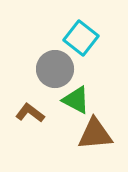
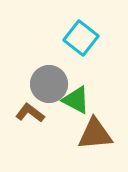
gray circle: moved 6 px left, 15 px down
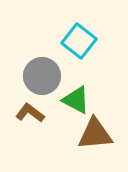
cyan square: moved 2 px left, 3 px down
gray circle: moved 7 px left, 8 px up
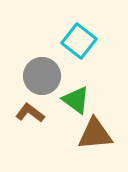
green triangle: rotated 8 degrees clockwise
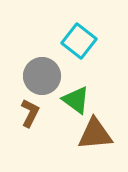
brown L-shape: rotated 80 degrees clockwise
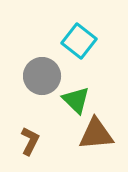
green triangle: rotated 8 degrees clockwise
brown L-shape: moved 28 px down
brown triangle: moved 1 px right
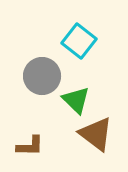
brown triangle: rotated 42 degrees clockwise
brown L-shape: moved 5 px down; rotated 64 degrees clockwise
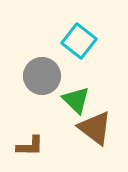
brown triangle: moved 1 px left, 6 px up
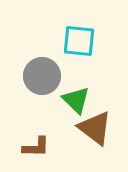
cyan square: rotated 32 degrees counterclockwise
brown L-shape: moved 6 px right, 1 px down
